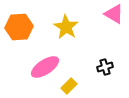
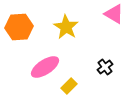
black cross: rotated 21 degrees counterclockwise
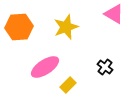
yellow star: rotated 20 degrees clockwise
black cross: rotated 14 degrees counterclockwise
yellow rectangle: moved 1 px left, 1 px up
